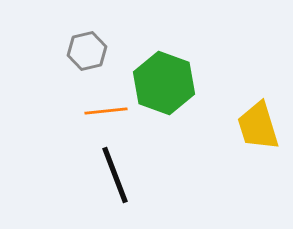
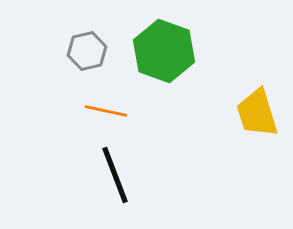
green hexagon: moved 32 px up
orange line: rotated 18 degrees clockwise
yellow trapezoid: moved 1 px left, 13 px up
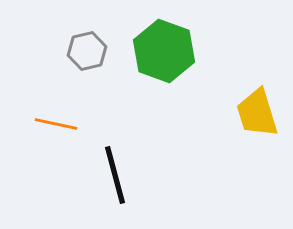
orange line: moved 50 px left, 13 px down
black line: rotated 6 degrees clockwise
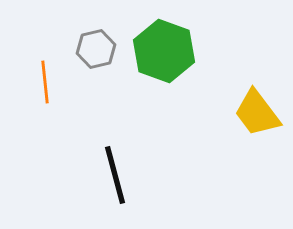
gray hexagon: moved 9 px right, 2 px up
yellow trapezoid: rotated 20 degrees counterclockwise
orange line: moved 11 px left, 42 px up; rotated 72 degrees clockwise
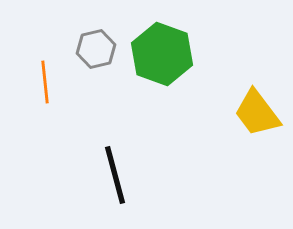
green hexagon: moved 2 px left, 3 px down
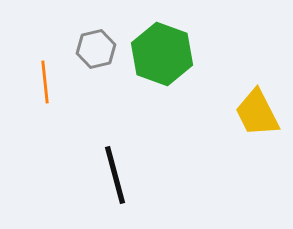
yellow trapezoid: rotated 10 degrees clockwise
